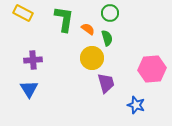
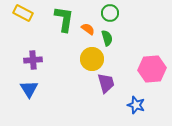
yellow circle: moved 1 px down
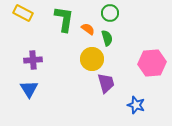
pink hexagon: moved 6 px up
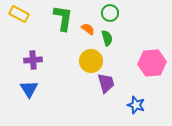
yellow rectangle: moved 4 px left, 1 px down
green L-shape: moved 1 px left, 1 px up
yellow circle: moved 1 px left, 2 px down
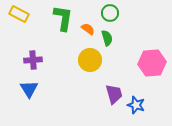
yellow circle: moved 1 px left, 1 px up
purple trapezoid: moved 8 px right, 11 px down
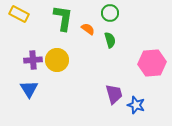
green semicircle: moved 3 px right, 2 px down
yellow circle: moved 33 px left
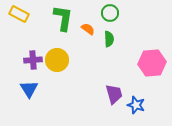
green semicircle: moved 1 px left, 1 px up; rotated 14 degrees clockwise
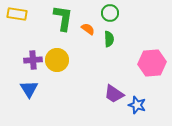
yellow rectangle: moved 2 px left; rotated 18 degrees counterclockwise
purple trapezoid: rotated 140 degrees clockwise
blue star: moved 1 px right
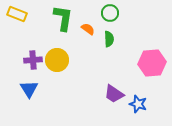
yellow rectangle: rotated 12 degrees clockwise
blue star: moved 1 px right, 1 px up
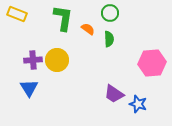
blue triangle: moved 1 px up
